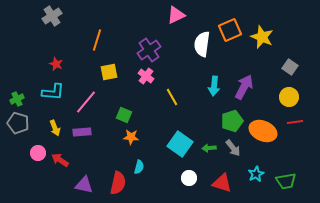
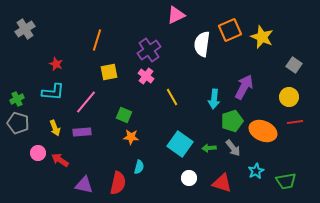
gray cross: moved 27 px left, 13 px down
gray square: moved 4 px right, 2 px up
cyan arrow: moved 13 px down
cyan star: moved 3 px up
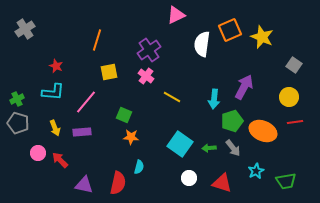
red star: moved 2 px down
yellow line: rotated 30 degrees counterclockwise
red arrow: rotated 12 degrees clockwise
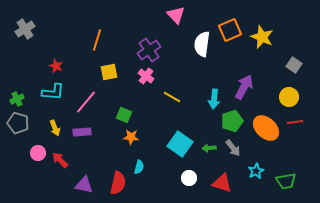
pink triangle: rotated 48 degrees counterclockwise
orange ellipse: moved 3 px right, 3 px up; rotated 20 degrees clockwise
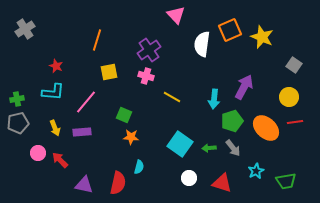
pink cross: rotated 21 degrees counterclockwise
green cross: rotated 16 degrees clockwise
gray pentagon: rotated 30 degrees counterclockwise
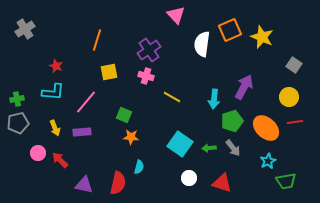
cyan star: moved 12 px right, 10 px up
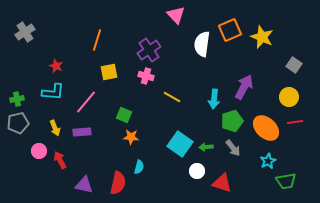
gray cross: moved 3 px down
green arrow: moved 3 px left, 1 px up
pink circle: moved 1 px right, 2 px up
red arrow: rotated 18 degrees clockwise
white circle: moved 8 px right, 7 px up
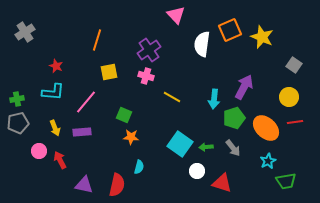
green pentagon: moved 2 px right, 3 px up
red semicircle: moved 1 px left, 2 px down
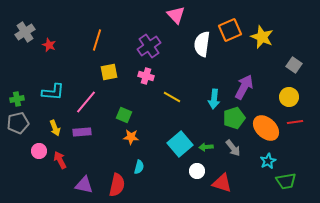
purple cross: moved 4 px up
red star: moved 7 px left, 21 px up
cyan square: rotated 15 degrees clockwise
